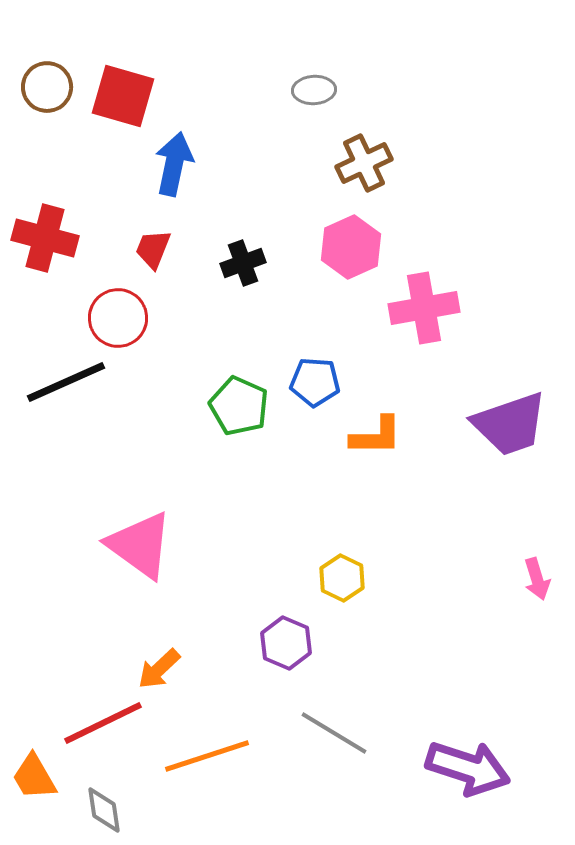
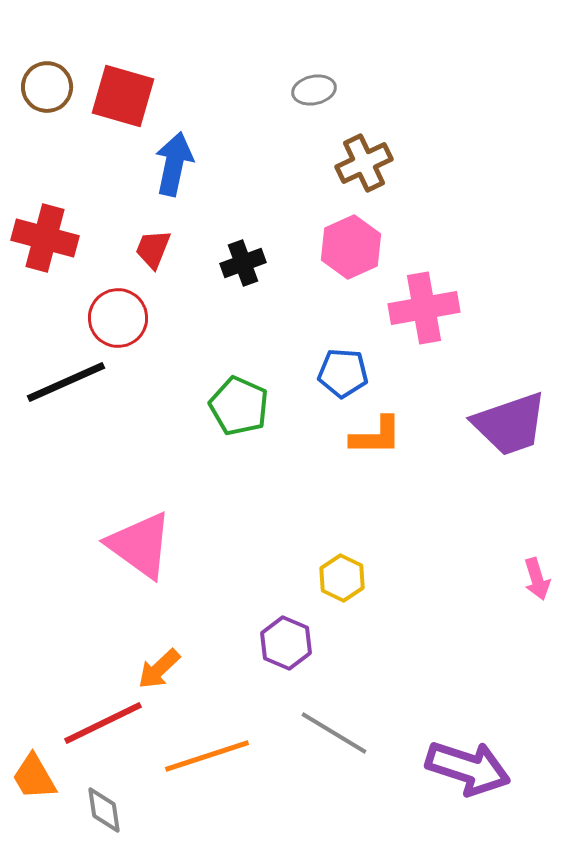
gray ellipse: rotated 9 degrees counterclockwise
blue pentagon: moved 28 px right, 9 px up
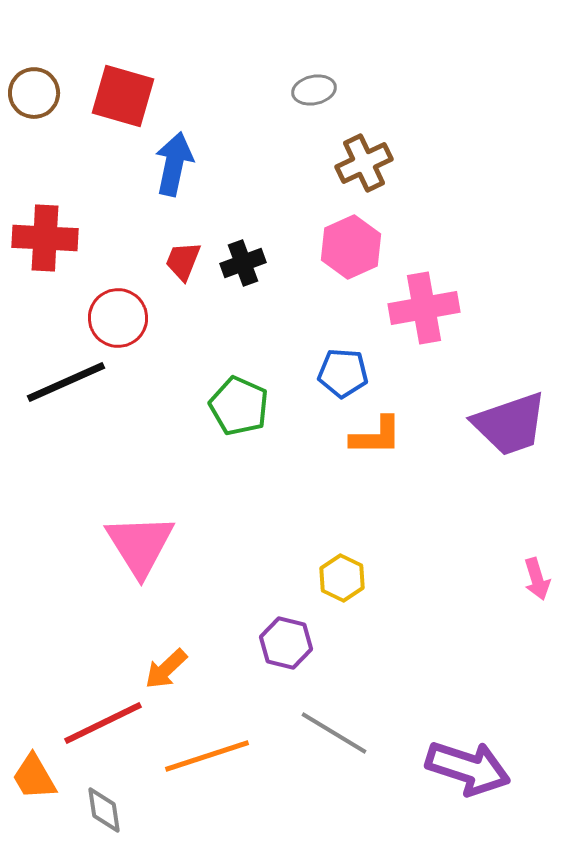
brown circle: moved 13 px left, 6 px down
red cross: rotated 12 degrees counterclockwise
red trapezoid: moved 30 px right, 12 px down
pink triangle: rotated 22 degrees clockwise
purple hexagon: rotated 9 degrees counterclockwise
orange arrow: moved 7 px right
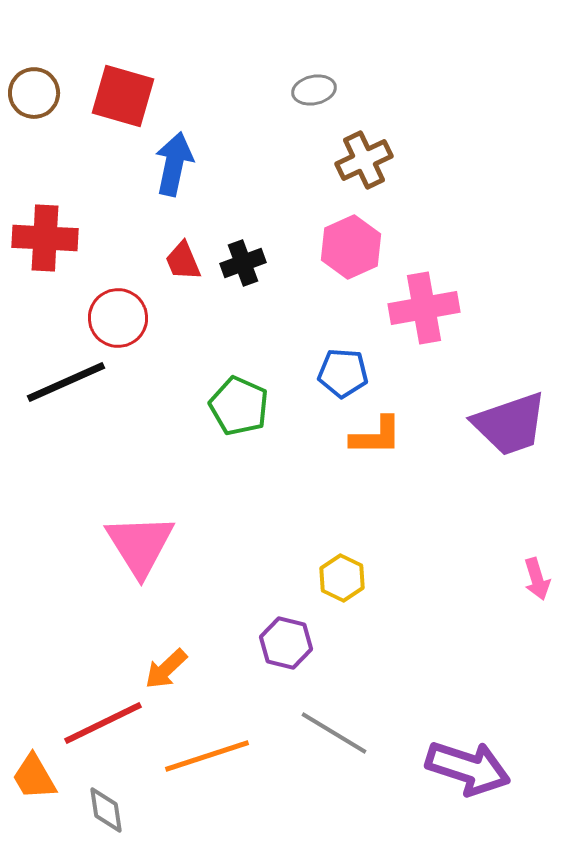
brown cross: moved 3 px up
red trapezoid: rotated 45 degrees counterclockwise
gray diamond: moved 2 px right
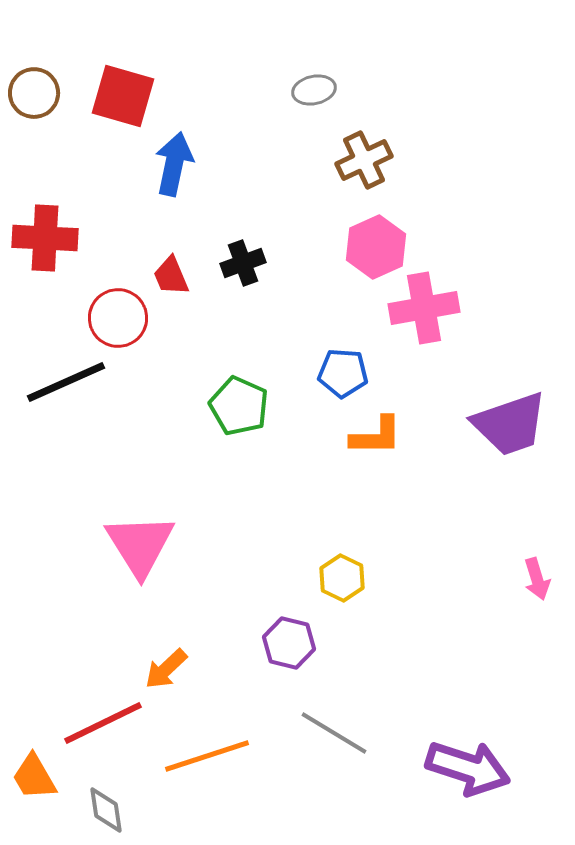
pink hexagon: moved 25 px right
red trapezoid: moved 12 px left, 15 px down
purple hexagon: moved 3 px right
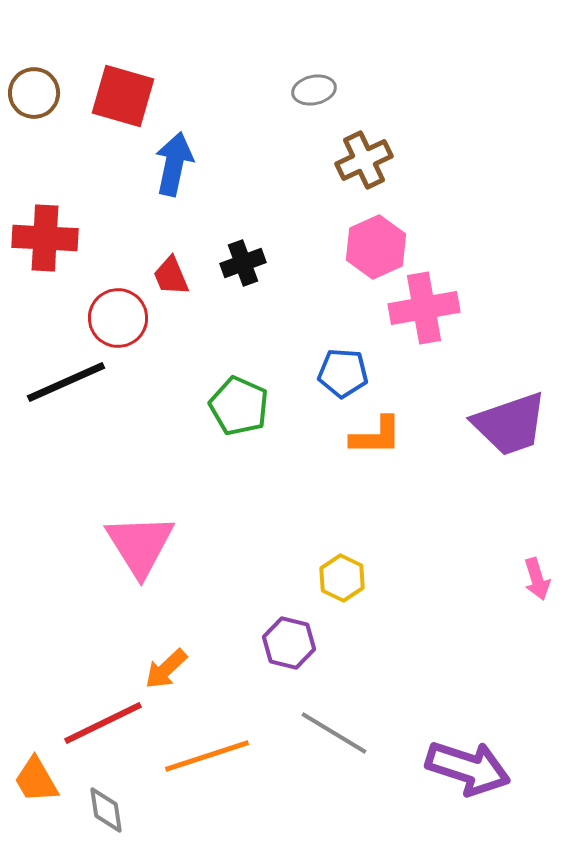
orange trapezoid: moved 2 px right, 3 px down
